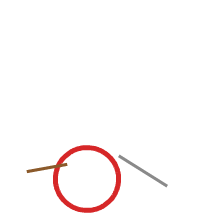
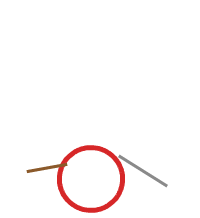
red circle: moved 4 px right
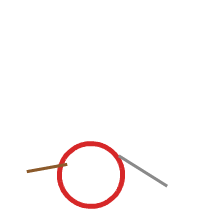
red circle: moved 4 px up
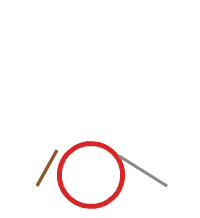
brown line: rotated 51 degrees counterclockwise
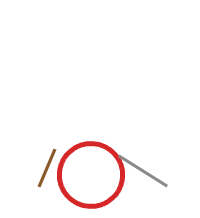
brown line: rotated 6 degrees counterclockwise
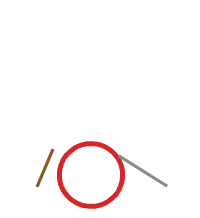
brown line: moved 2 px left
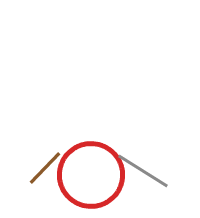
brown line: rotated 21 degrees clockwise
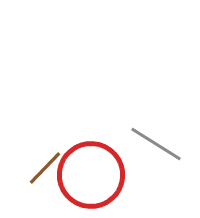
gray line: moved 13 px right, 27 px up
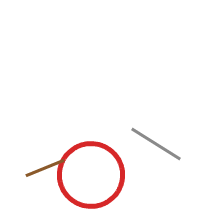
brown line: rotated 24 degrees clockwise
